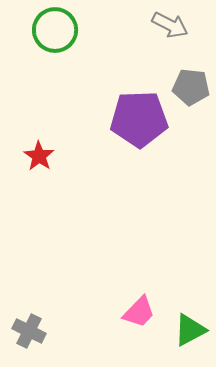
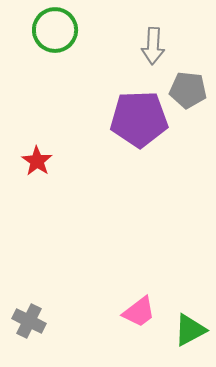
gray arrow: moved 17 px left, 21 px down; rotated 66 degrees clockwise
gray pentagon: moved 3 px left, 3 px down
red star: moved 2 px left, 5 px down
pink trapezoid: rotated 9 degrees clockwise
gray cross: moved 10 px up
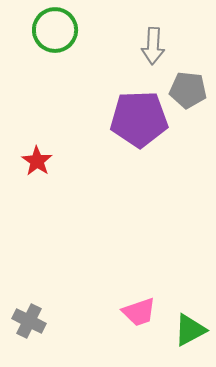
pink trapezoid: rotated 18 degrees clockwise
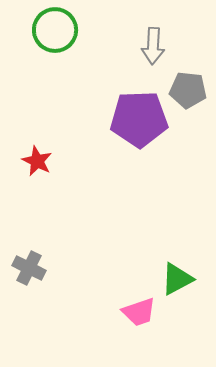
red star: rotated 8 degrees counterclockwise
gray cross: moved 53 px up
green triangle: moved 13 px left, 51 px up
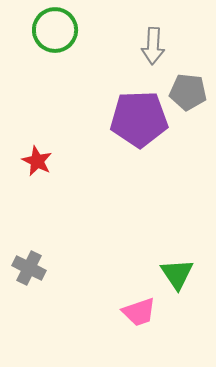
gray pentagon: moved 2 px down
green triangle: moved 5 px up; rotated 36 degrees counterclockwise
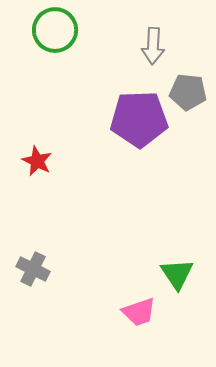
gray cross: moved 4 px right, 1 px down
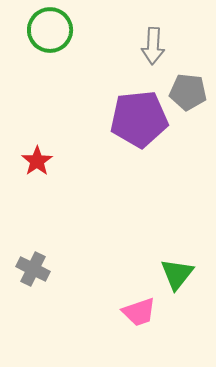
green circle: moved 5 px left
purple pentagon: rotated 4 degrees counterclockwise
red star: rotated 12 degrees clockwise
green triangle: rotated 12 degrees clockwise
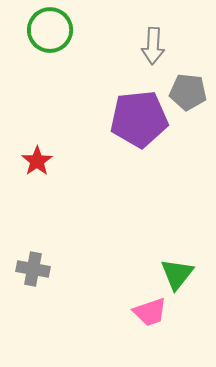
gray cross: rotated 16 degrees counterclockwise
pink trapezoid: moved 11 px right
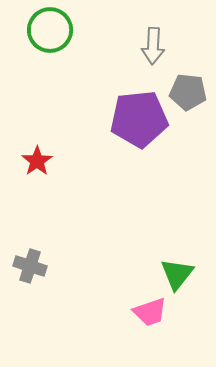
gray cross: moved 3 px left, 3 px up; rotated 8 degrees clockwise
